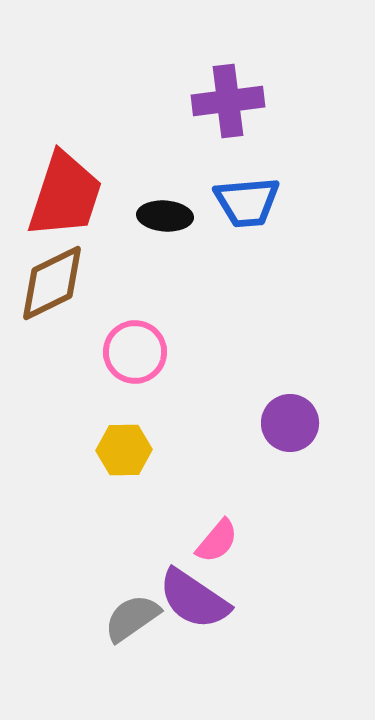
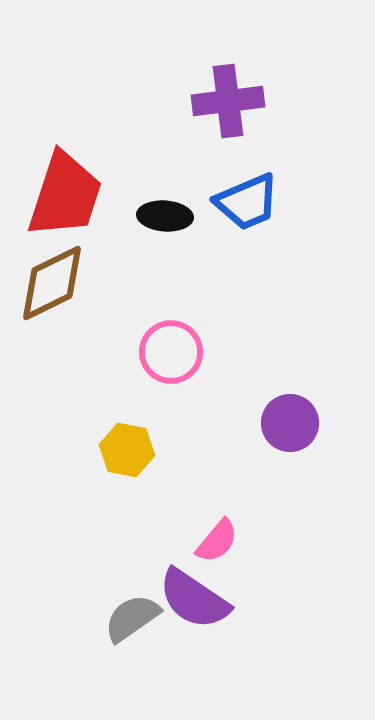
blue trapezoid: rotated 18 degrees counterclockwise
pink circle: moved 36 px right
yellow hexagon: moved 3 px right; rotated 12 degrees clockwise
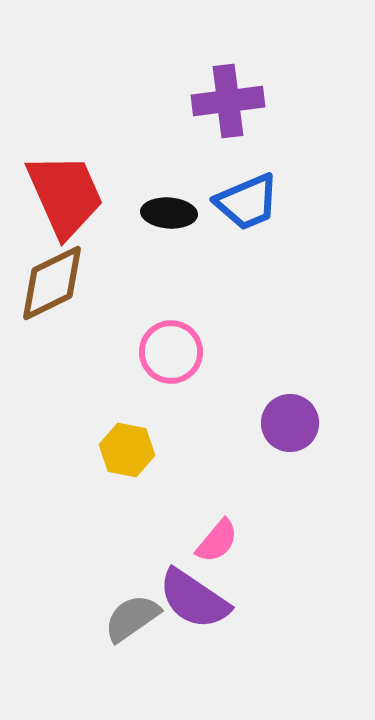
red trapezoid: rotated 42 degrees counterclockwise
black ellipse: moved 4 px right, 3 px up
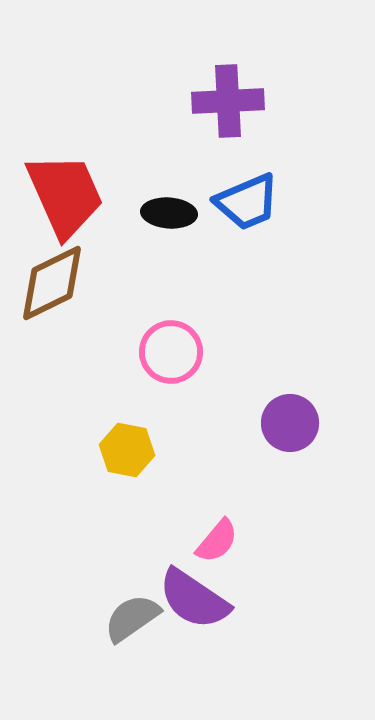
purple cross: rotated 4 degrees clockwise
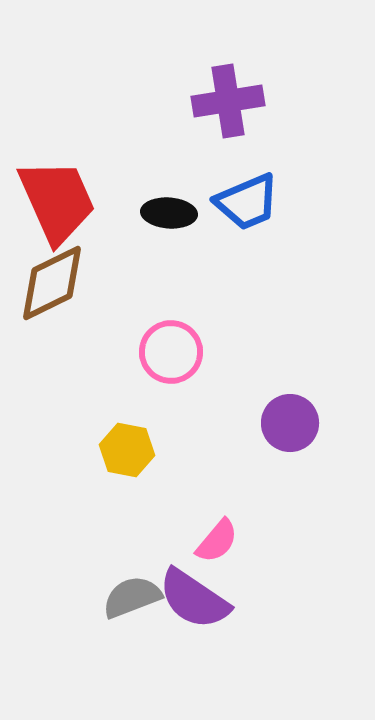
purple cross: rotated 6 degrees counterclockwise
red trapezoid: moved 8 px left, 6 px down
gray semicircle: moved 21 px up; rotated 14 degrees clockwise
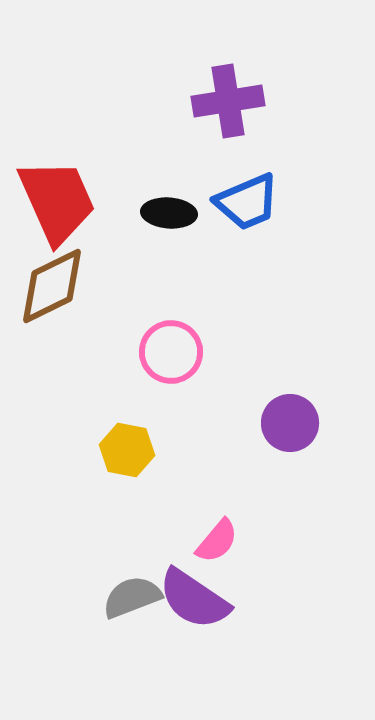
brown diamond: moved 3 px down
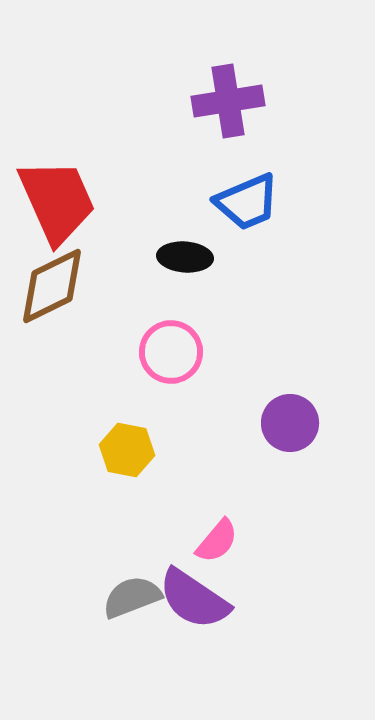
black ellipse: moved 16 px right, 44 px down
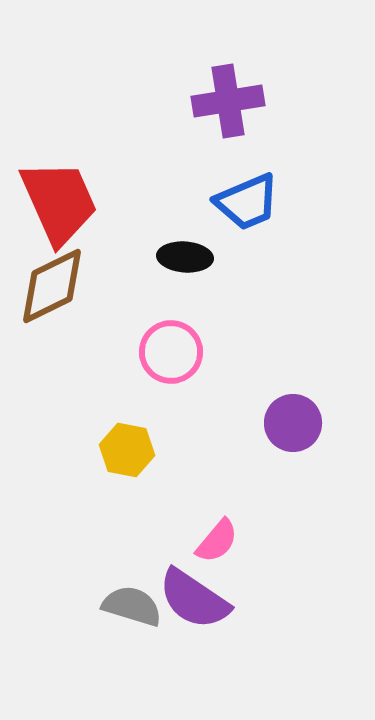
red trapezoid: moved 2 px right, 1 px down
purple circle: moved 3 px right
gray semicircle: moved 9 px down; rotated 38 degrees clockwise
